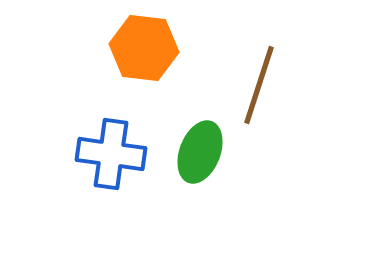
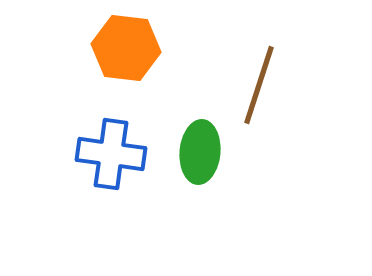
orange hexagon: moved 18 px left
green ellipse: rotated 16 degrees counterclockwise
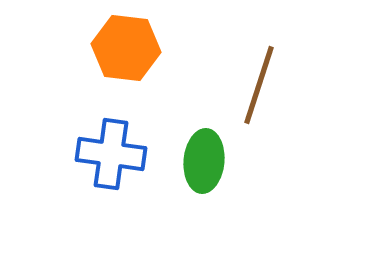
green ellipse: moved 4 px right, 9 px down
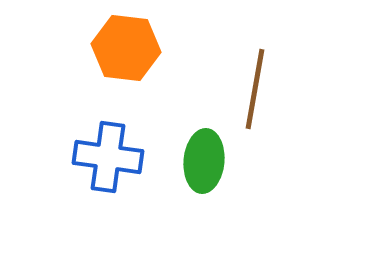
brown line: moved 4 px left, 4 px down; rotated 8 degrees counterclockwise
blue cross: moved 3 px left, 3 px down
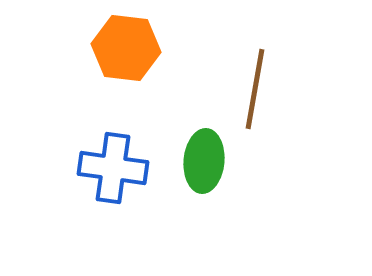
blue cross: moved 5 px right, 11 px down
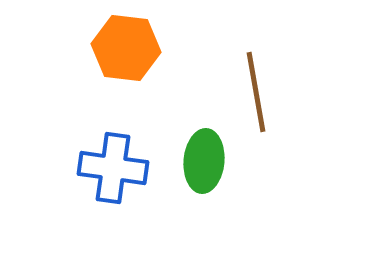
brown line: moved 1 px right, 3 px down; rotated 20 degrees counterclockwise
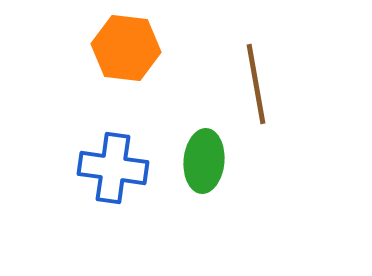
brown line: moved 8 px up
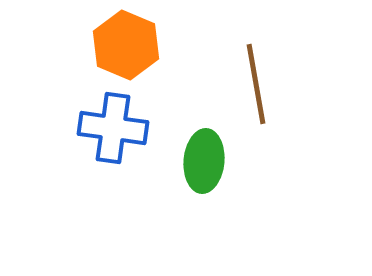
orange hexagon: moved 3 px up; rotated 16 degrees clockwise
blue cross: moved 40 px up
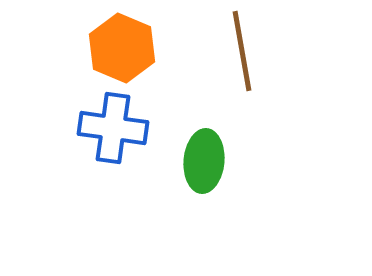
orange hexagon: moved 4 px left, 3 px down
brown line: moved 14 px left, 33 px up
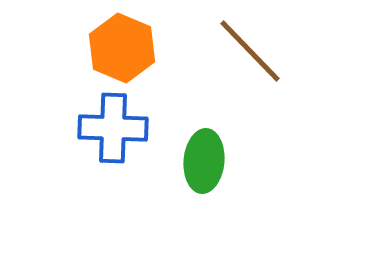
brown line: moved 8 px right; rotated 34 degrees counterclockwise
blue cross: rotated 6 degrees counterclockwise
